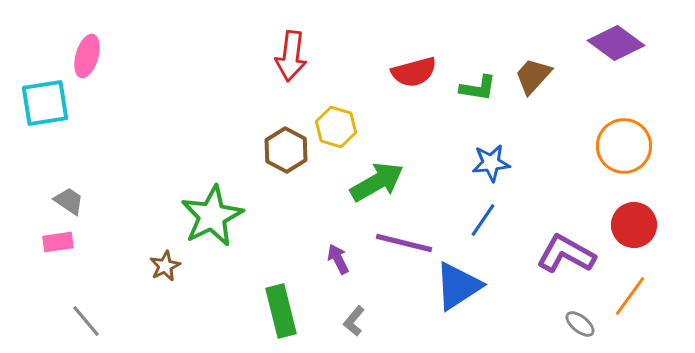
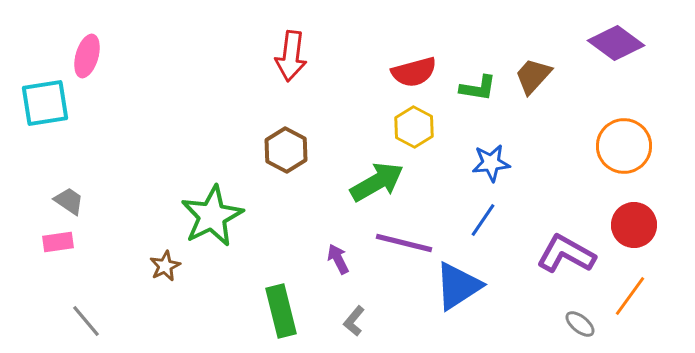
yellow hexagon: moved 78 px right; rotated 12 degrees clockwise
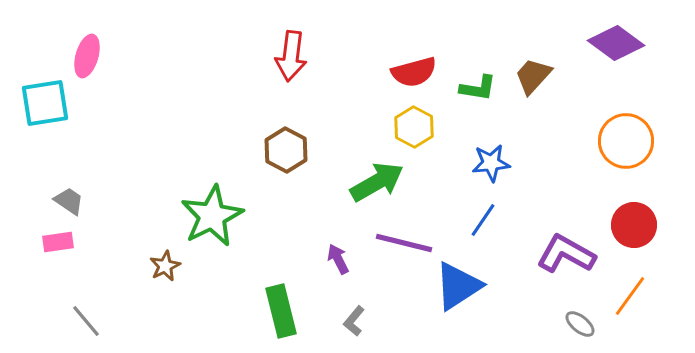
orange circle: moved 2 px right, 5 px up
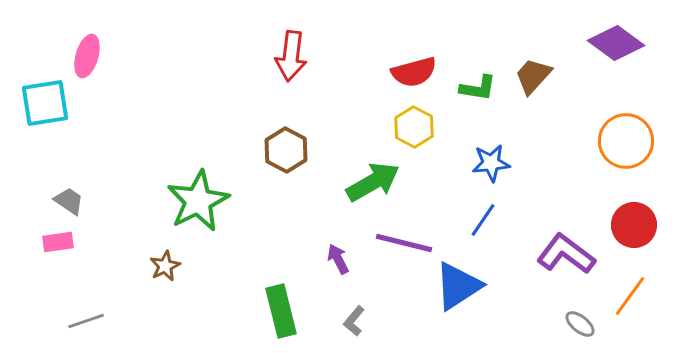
green arrow: moved 4 px left
green star: moved 14 px left, 15 px up
purple L-shape: rotated 8 degrees clockwise
gray line: rotated 69 degrees counterclockwise
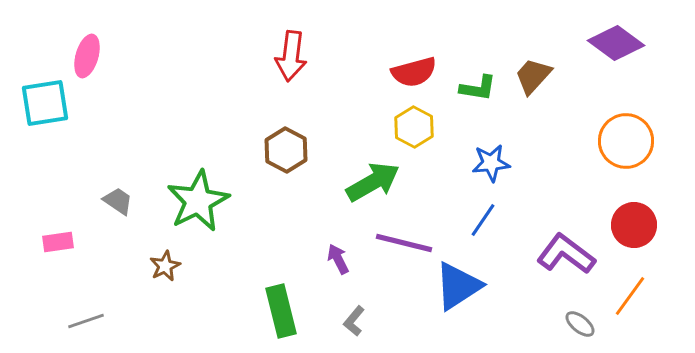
gray trapezoid: moved 49 px right
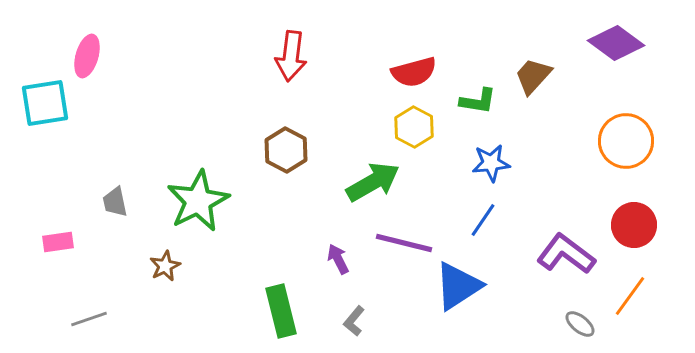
green L-shape: moved 13 px down
gray trapezoid: moved 3 px left, 1 px down; rotated 136 degrees counterclockwise
gray line: moved 3 px right, 2 px up
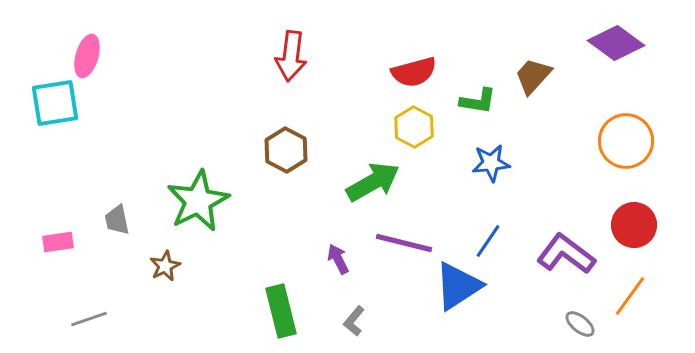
cyan square: moved 10 px right
gray trapezoid: moved 2 px right, 18 px down
blue line: moved 5 px right, 21 px down
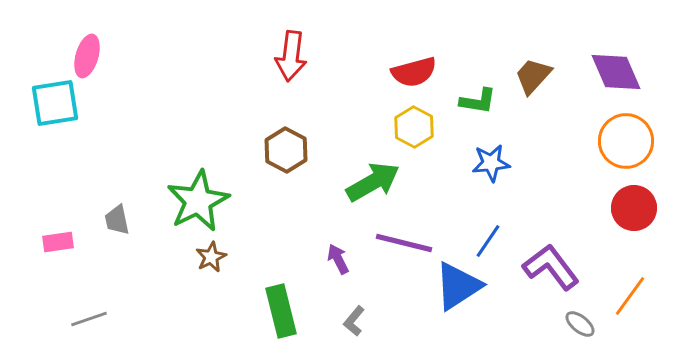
purple diamond: moved 29 px down; rotated 30 degrees clockwise
red circle: moved 17 px up
purple L-shape: moved 15 px left, 13 px down; rotated 16 degrees clockwise
brown star: moved 46 px right, 9 px up
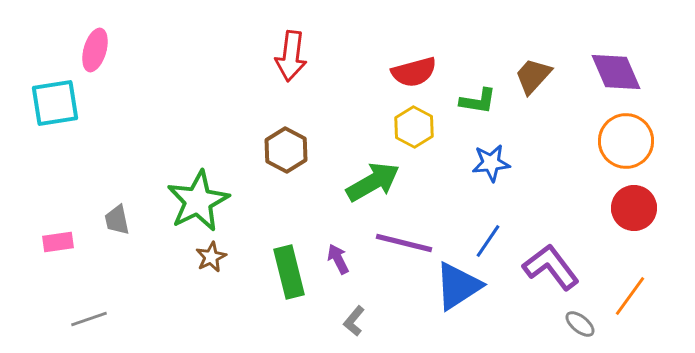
pink ellipse: moved 8 px right, 6 px up
green rectangle: moved 8 px right, 39 px up
